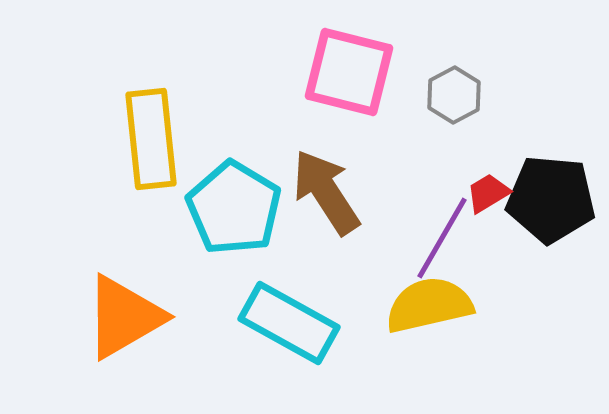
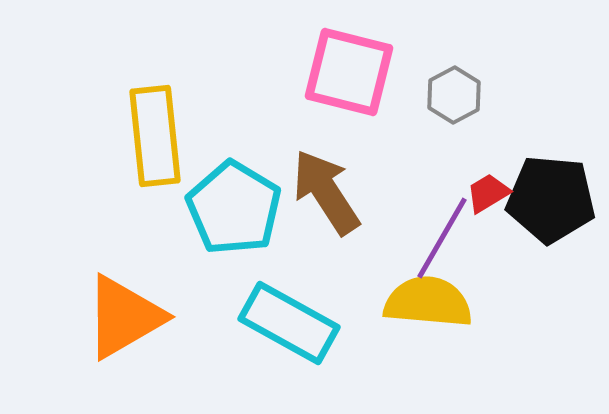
yellow rectangle: moved 4 px right, 3 px up
yellow semicircle: moved 1 px left, 3 px up; rotated 18 degrees clockwise
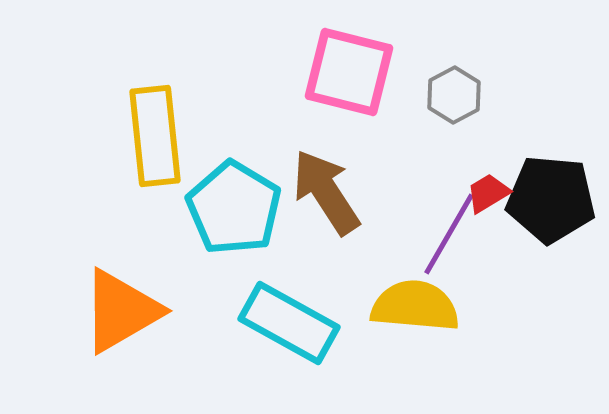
purple line: moved 7 px right, 4 px up
yellow semicircle: moved 13 px left, 4 px down
orange triangle: moved 3 px left, 6 px up
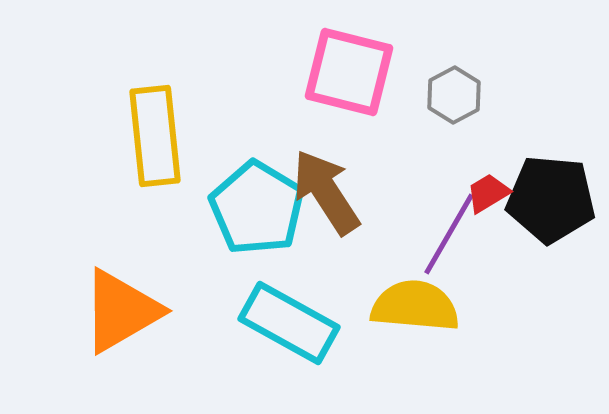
cyan pentagon: moved 23 px right
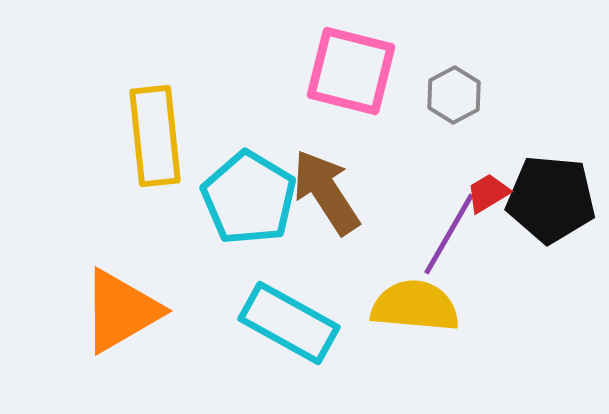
pink square: moved 2 px right, 1 px up
cyan pentagon: moved 8 px left, 10 px up
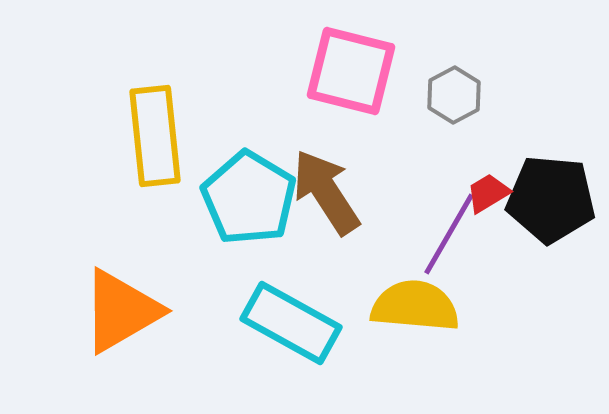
cyan rectangle: moved 2 px right
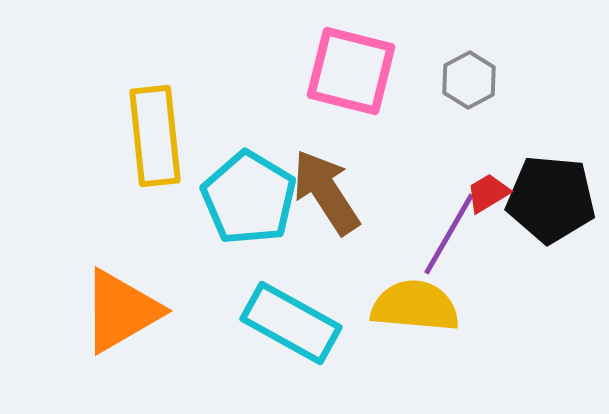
gray hexagon: moved 15 px right, 15 px up
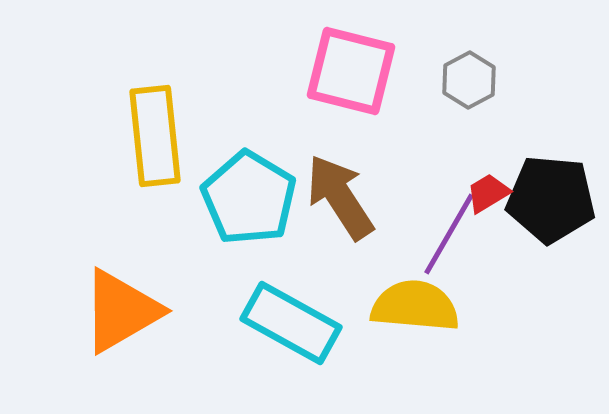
brown arrow: moved 14 px right, 5 px down
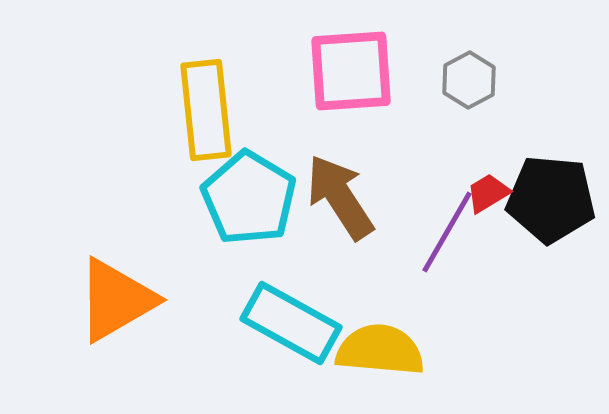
pink square: rotated 18 degrees counterclockwise
yellow rectangle: moved 51 px right, 26 px up
purple line: moved 2 px left, 2 px up
yellow semicircle: moved 35 px left, 44 px down
orange triangle: moved 5 px left, 11 px up
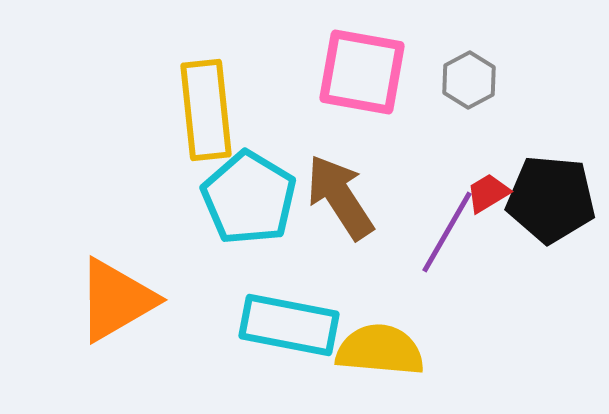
pink square: moved 11 px right, 1 px down; rotated 14 degrees clockwise
cyan rectangle: moved 2 px left, 2 px down; rotated 18 degrees counterclockwise
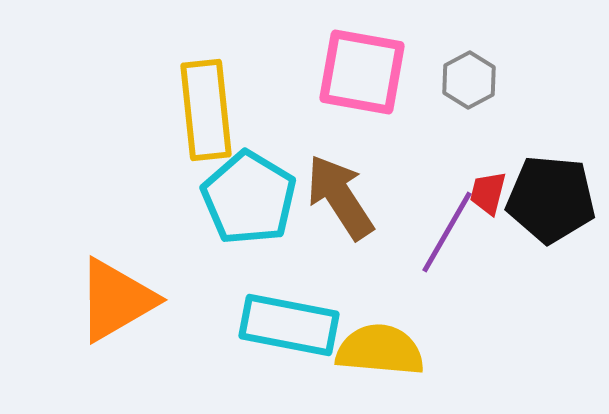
red trapezoid: rotated 45 degrees counterclockwise
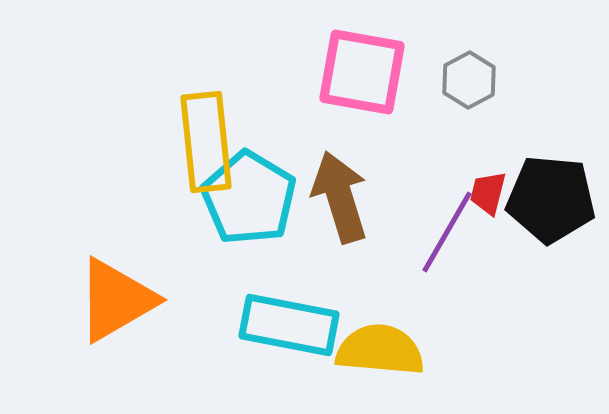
yellow rectangle: moved 32 px down
brown arrow: rotated 16 degrees clockwise
